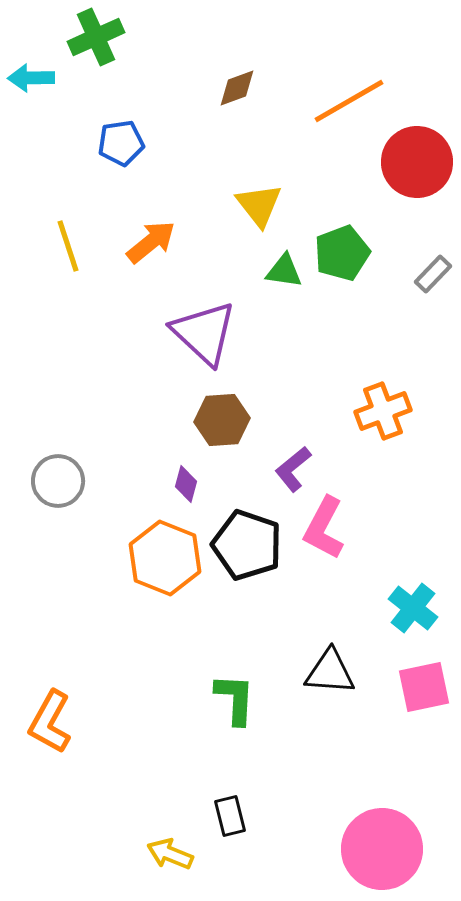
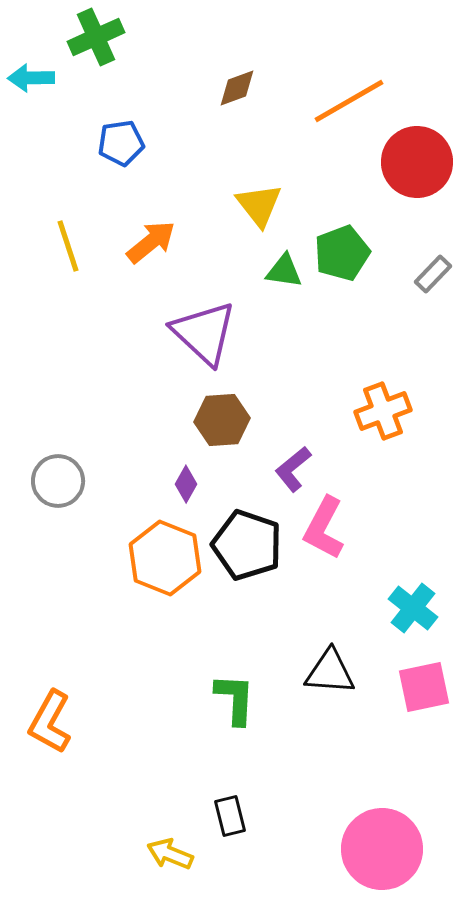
purple diamond: rotated 15 degrees clockwise
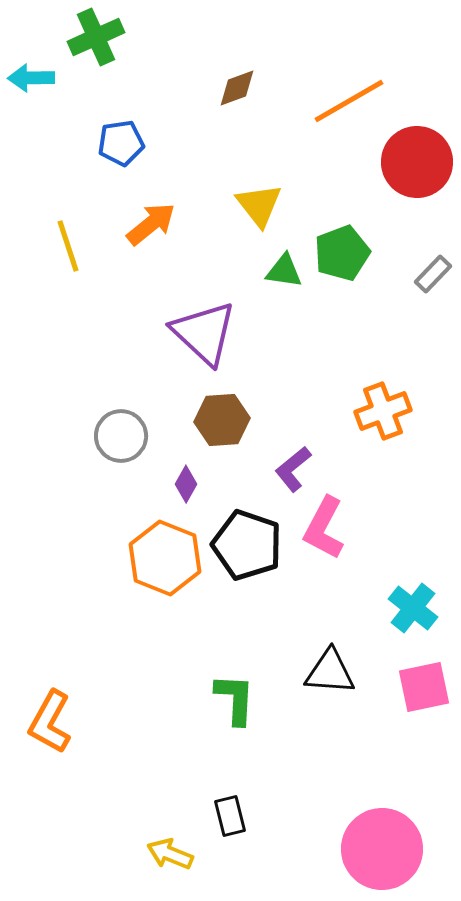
orange arrow: moved 18 px up
gray circle: moved 63 px right, 45 px up
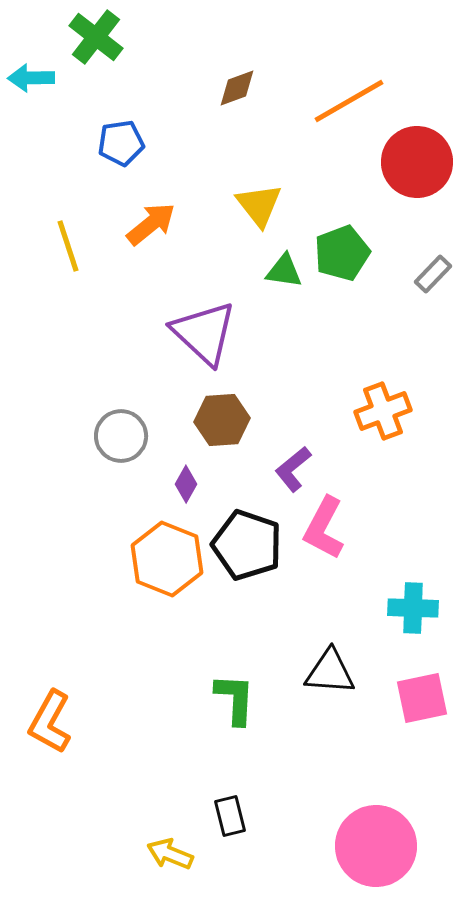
green cross: rotated 28 degrees counterclockwise
orange hexagon: moved 2 px right, 1 px down
cyan cross: rotated 36 degrees counterclockwise
pink square: moved 2 px left, 11 px down
pink circle: moved 6 px left, 3 px up
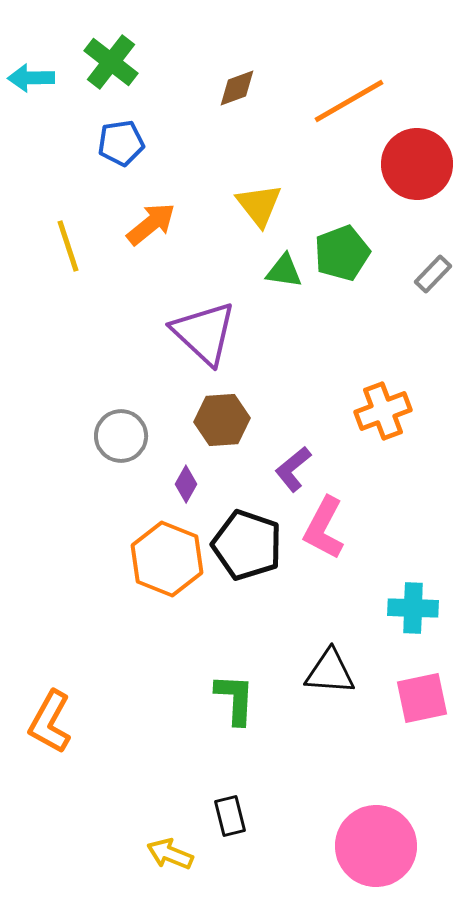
green cross: moved 15 px right, 25 px down
red circle: moved 2 px down
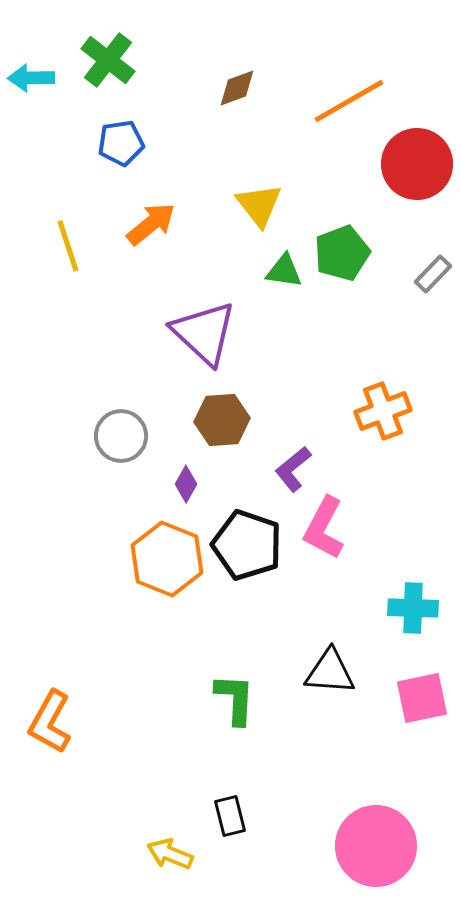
green cross: moved 3 px left, 2 px up
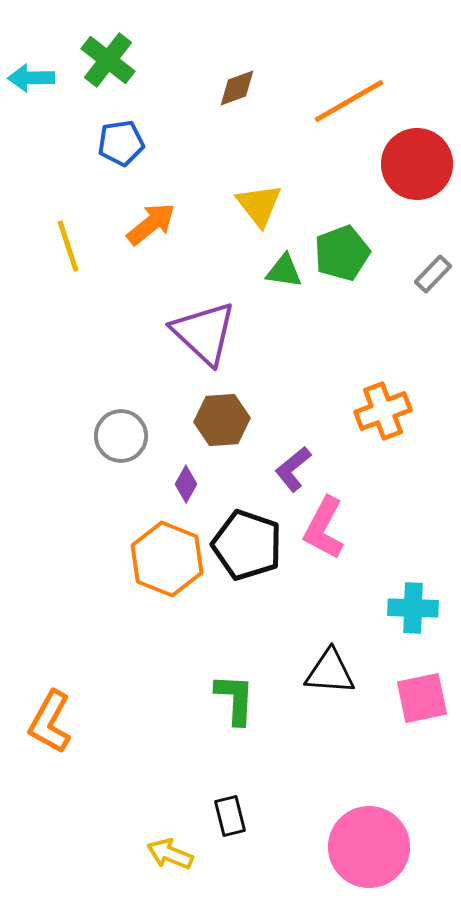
pink circle: moved 7 px left, 1 px down
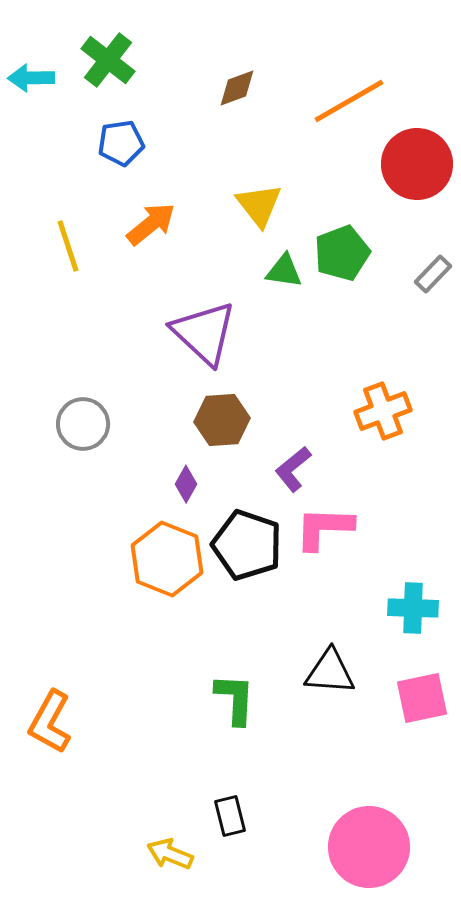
gray circle: moved 38 px left, 12 px up
pink L-shape: rotated 64 degrees clockwise
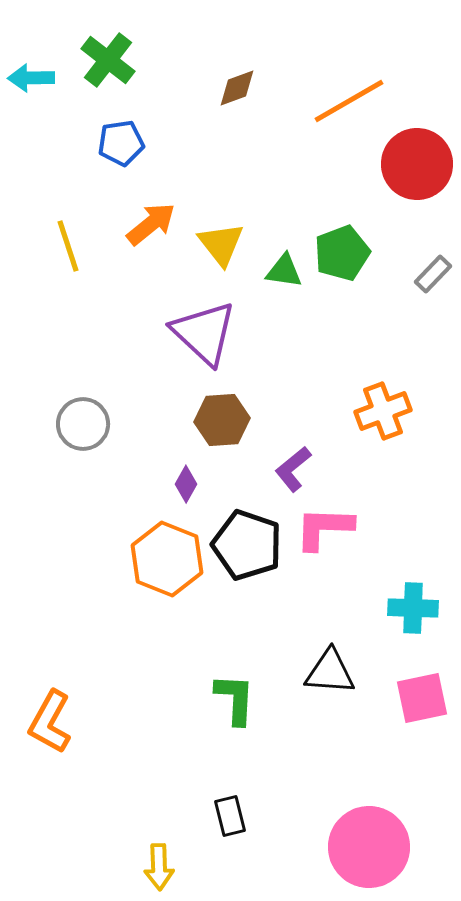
yellow triangle: moved 38 px left, 39 px down
yellow arrow: moved 11 px left, 13 px down; rotated 114 degrees counterclockwise
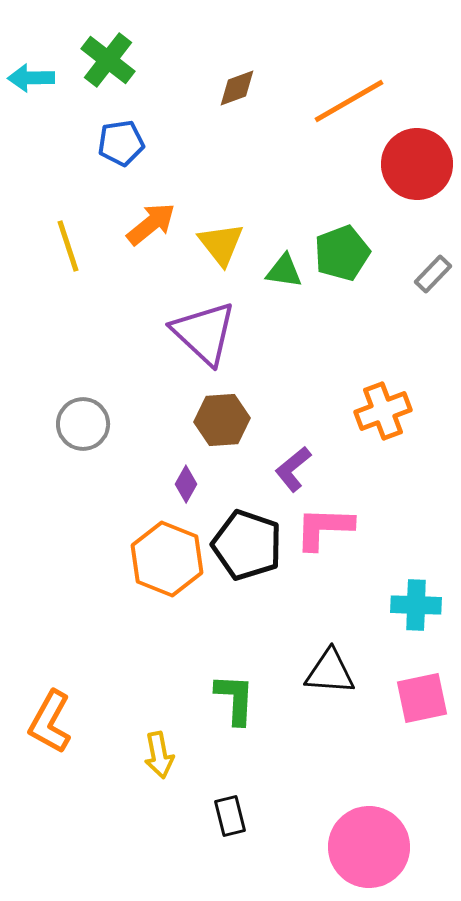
cyan cross: moved 3 px right, 3 px up
yellow arrow: moved 112 px up; rotated 9 degrees counterclockwise
